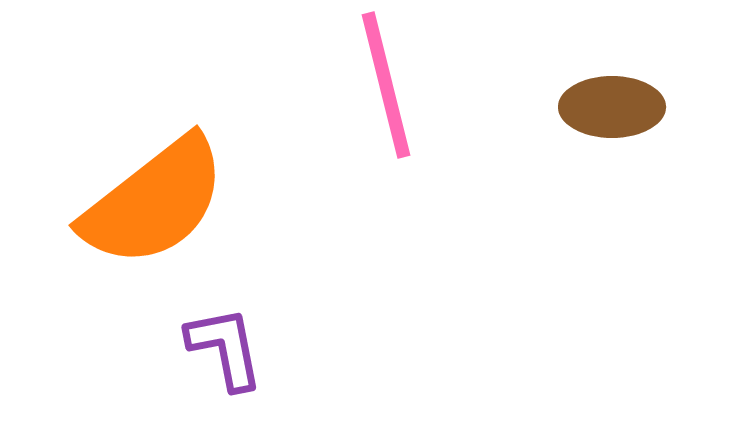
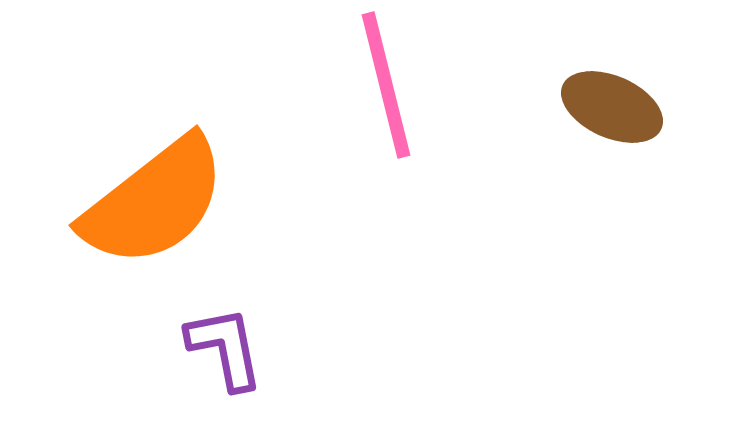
brown ellipse: rotated 24 degrees clockwise
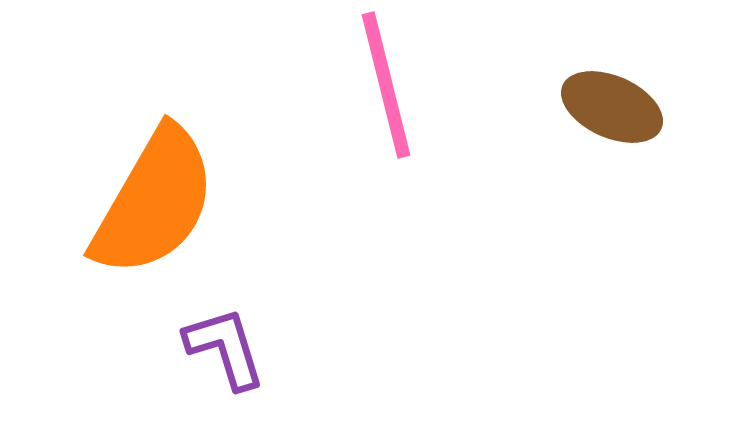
orange semicircle: rotated 22 degrees counterclockwise
purple L-shape: rotated 6 degrees counterclockwise
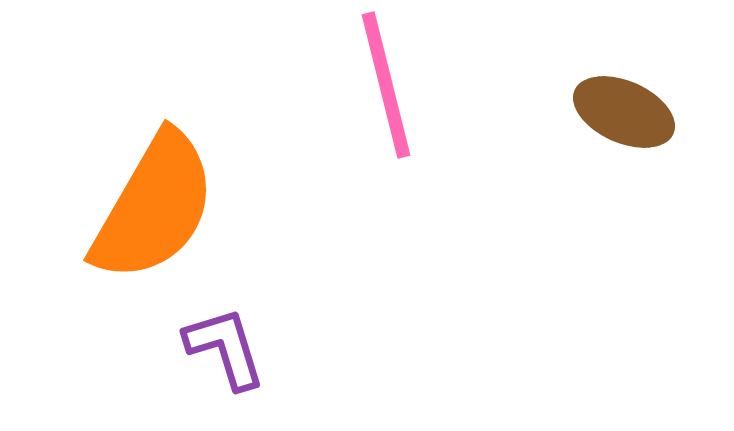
brown ellipse: moved 12 px right, 5 px down
orange semicircle: moved 5 px down
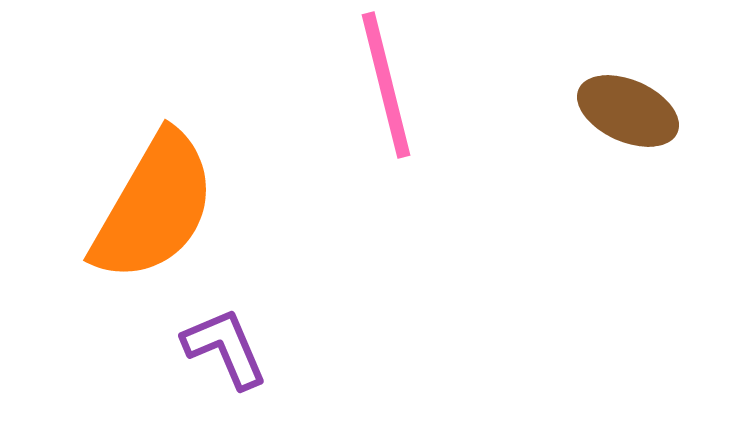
brown ellipse: moved 4 px right, 1 px up
purple L-shape: rotated 6 degrees counterclockwise
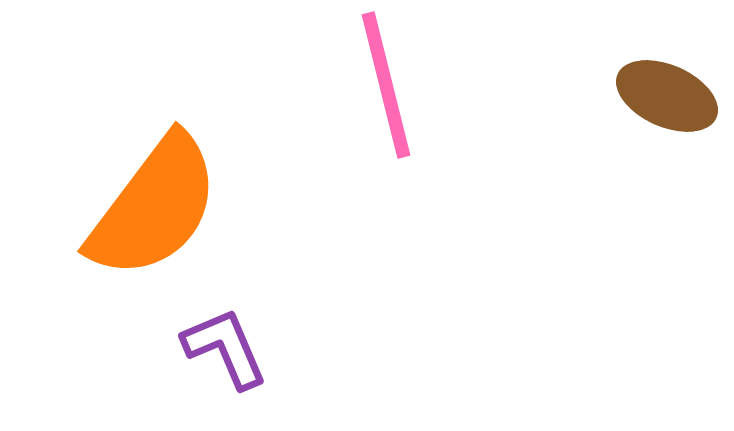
brown ellipse: moved 39 px right, 15 px up
orange semicircle: rotated 7 degrees clockwise
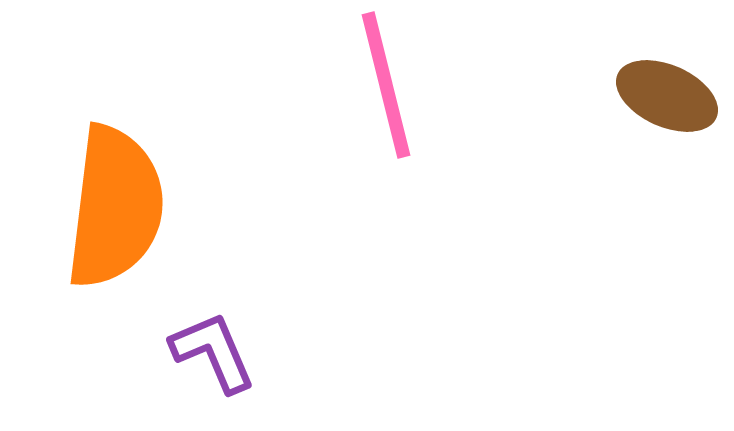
orange semicircle: moved 39 px left; rotated 30 degrees counterclockwise
purple L-shape: moved 12 px left, 4 px down
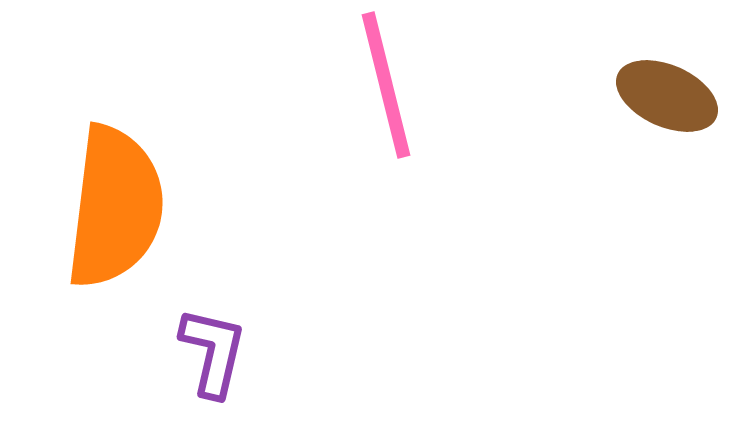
purple L-shape: rotated 36 degrees clockwise
